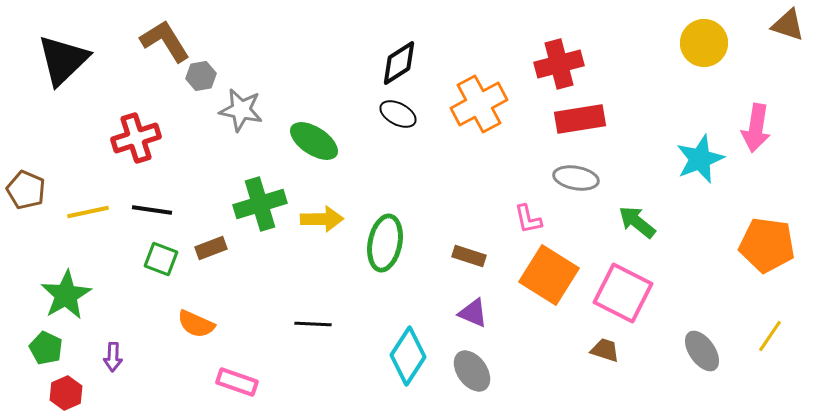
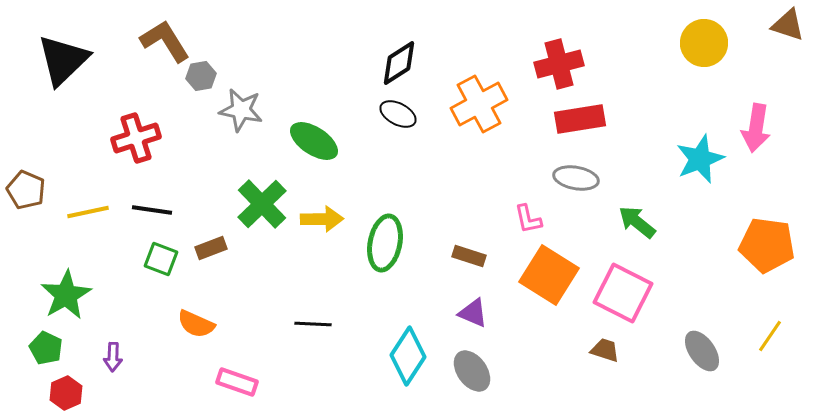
green cross at (260, 204): moved 2 px right; rotated 27 degrees counterclockwise
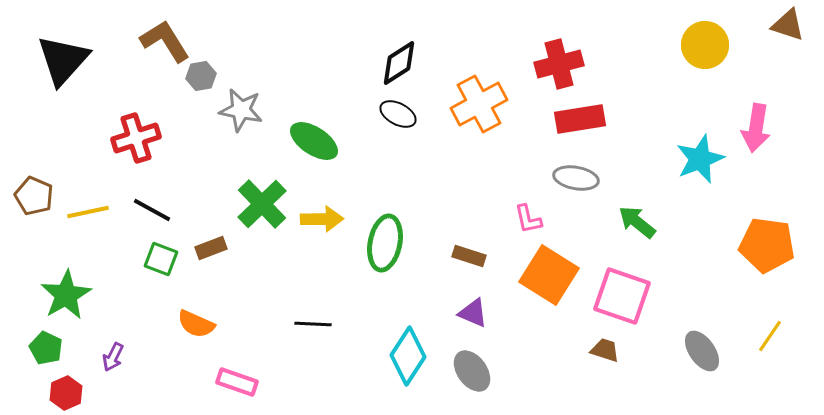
yellow circle at (704, 43): moved 1 px right, 2 px down
black triangle at (63, 60): rotated 4 degrees counterclockwise
brown pentagon at (26, 190): moved 8 px right, 6 px down
black line at (152, 210): rotated 21 degrees clockwise
pink square at (623, 293): moved 1 px left, 3 px down; rotated 8 degrees counterclockwise
purple arrow at (113, 357): rotated 24 degrees clockwise
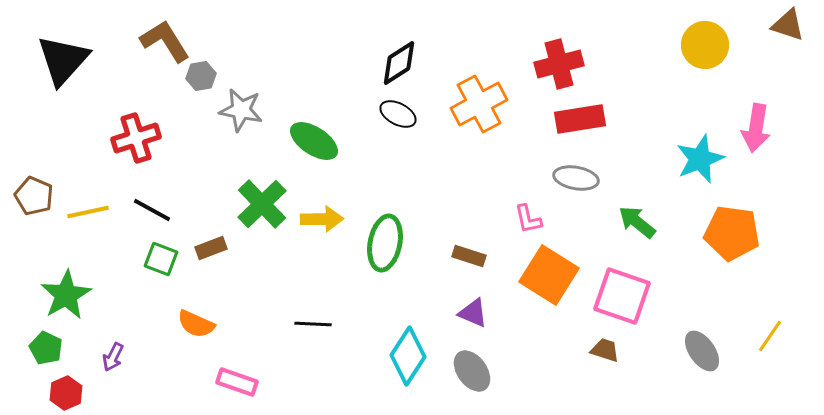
orange pentagon at (767, 245): moved 35 px left, 12 px up
